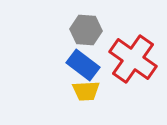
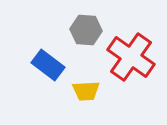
red cross: moved 2 px left, 2 px up
blue rectangle: moved 35 px left
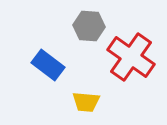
gray hexagon: moved 3 px right, 4 px up
yellow trapezoid: moved 11 px down; rotated 8 degrees clockwise
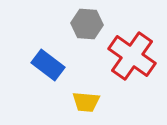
gray hexagon: moved 2 px left, 2 px up
red cross: moved 1 px right, 1 px up
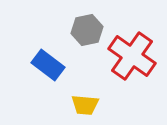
gray hexagon: moved 6 px down; rotated 16 degrees counterclockwise
yellow trapezoid: moved 1 px left, 3 px down
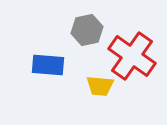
blue rectangle: rotated 32 degrees counterclockwise
yellow trapezoid: moved 15 px right, 19 px up
